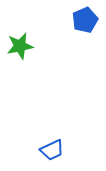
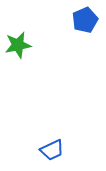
green star: moved 2 px left, 1 px up
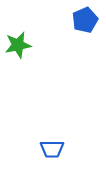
blue trapezoid: moved 1 px up; rotated 25 degrees clockwise
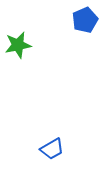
blue trapezoid: rotated 30 degrees counterclockwise
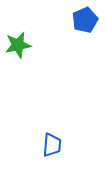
blue trapezoid: moved 4 px up; rotated 55 degrees counterclockwise
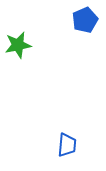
blue trapezoid: moved 15 px right
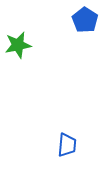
blue pentagon: rotated 15 degrees counterclockwise
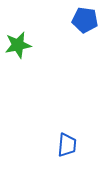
blue pentagon: rotated 25 degrees counterclockwise
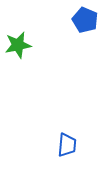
blue pentagon: rotated 15 degrees clockwise
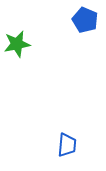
green star: moved 1 px left, 1 px up
